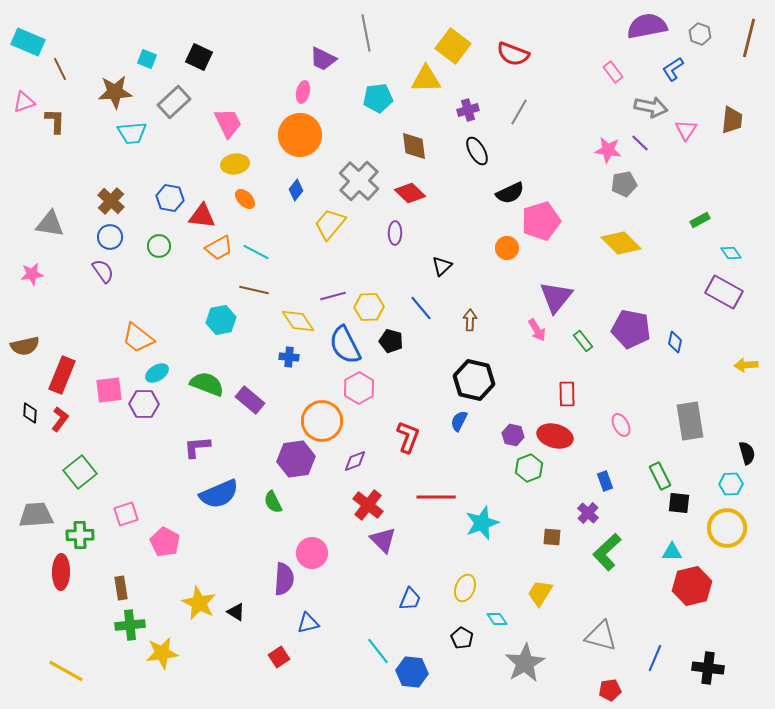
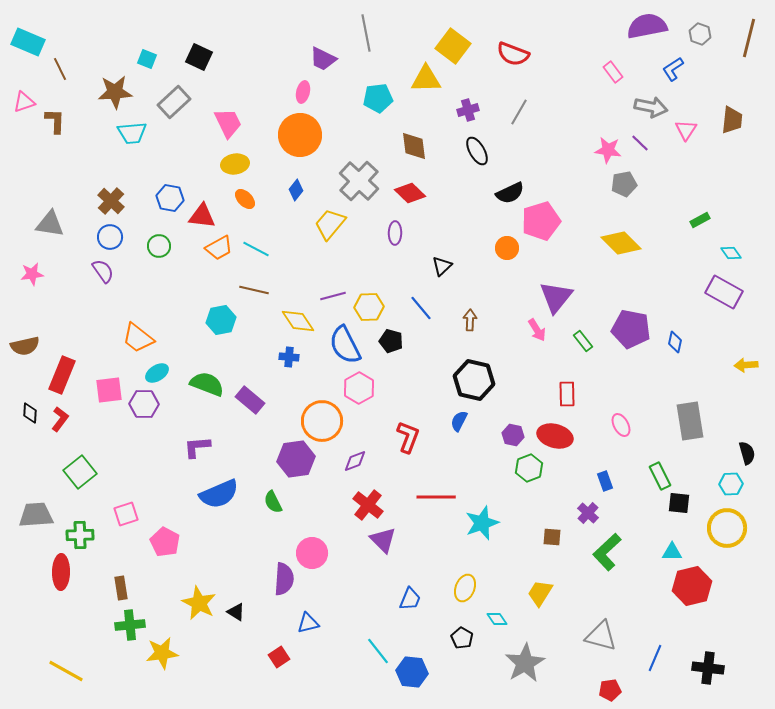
cyan line at (256, 252): moved 3 px up
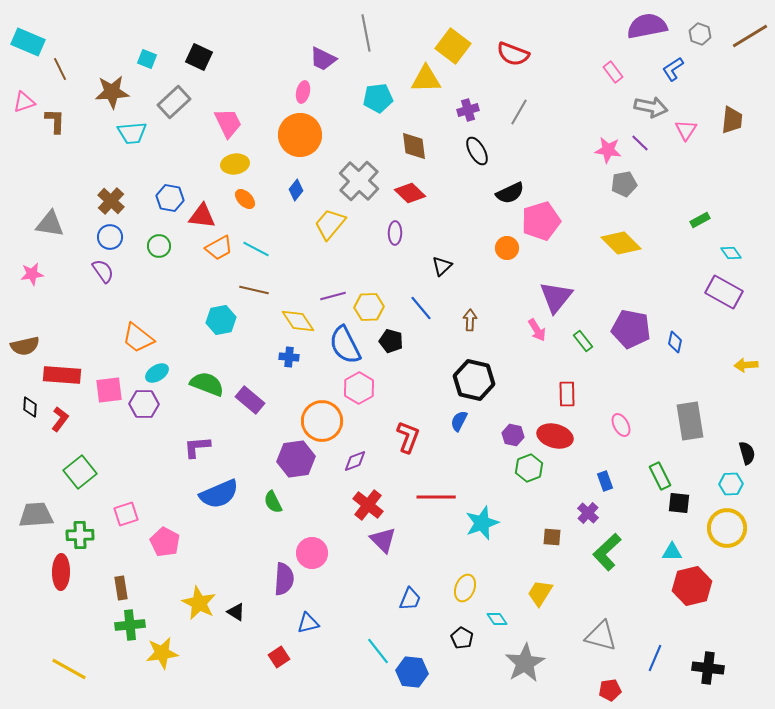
brown line at (749, 38): moved 1 px right, 2 px up; rotated 45 degrees clockwise
brown star at (115, 92): moved 3 px left
red rectangle at (62, 375): rotated 72 degrees clockwise
black diamond at (30, 413): moved 6 px up
yellow line at (66, 671): moved 3 px right, 2 px up
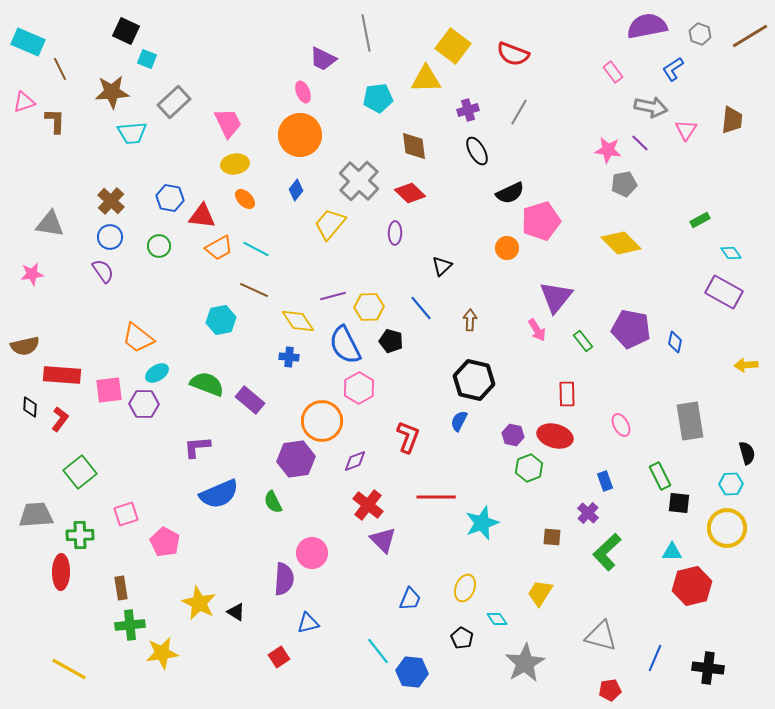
black square at (199, 57): moved 73 px left, 26 px up
pink ellipse at (303, 92): rotated 35 degrees counterclockwise
brown line at (254, 290): rotated 12 degrees clockwise
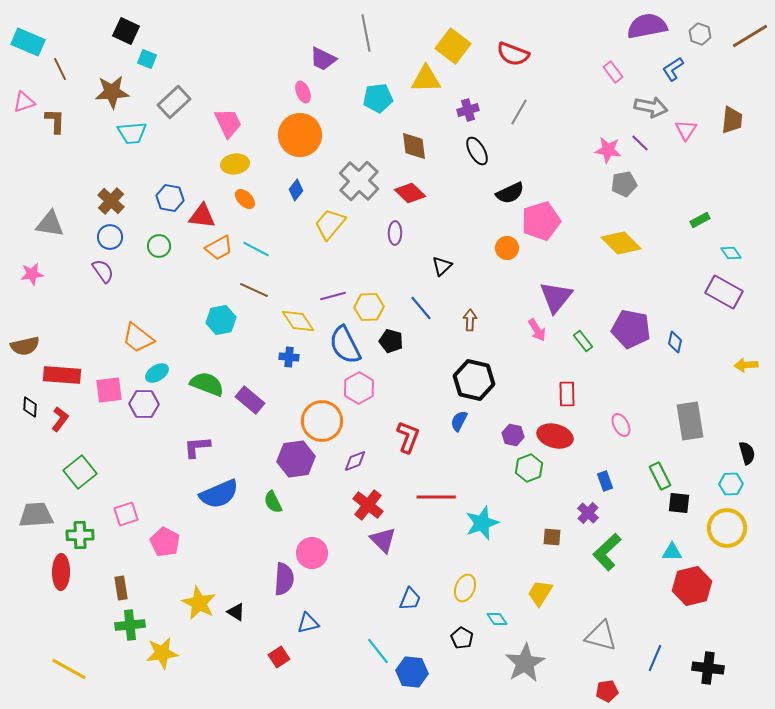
red pentagon at (610, 690): moved 3 px left, 1 px down
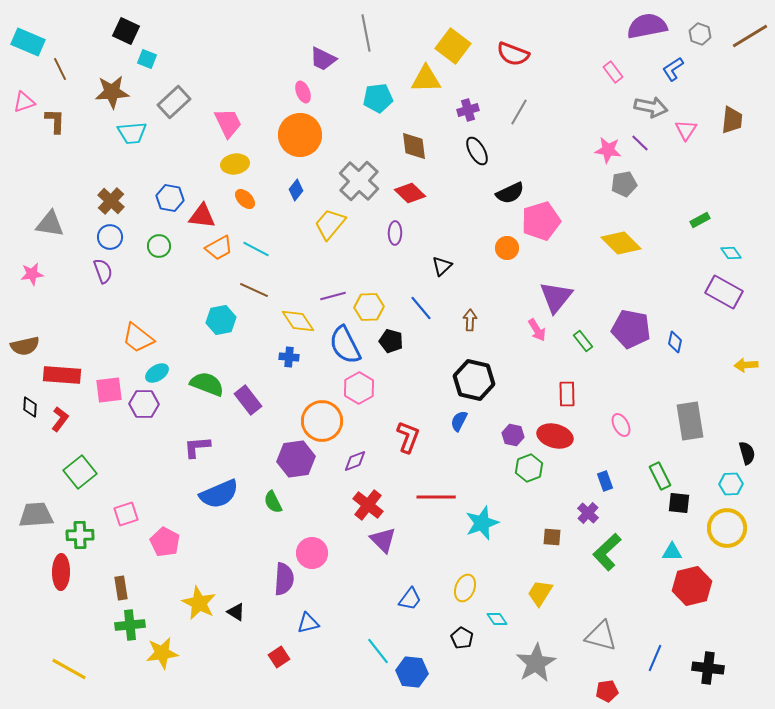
purple semicircle at (103, 271): rotated 15 degrees clockwise
purple rectangle at (250, 400): moved 2 px left; rotated 12 degrees clockwise
blue trapezoid at (410, 599): rotated 15 degrees clockwise
gray star at (525, 663): moved 11 px right
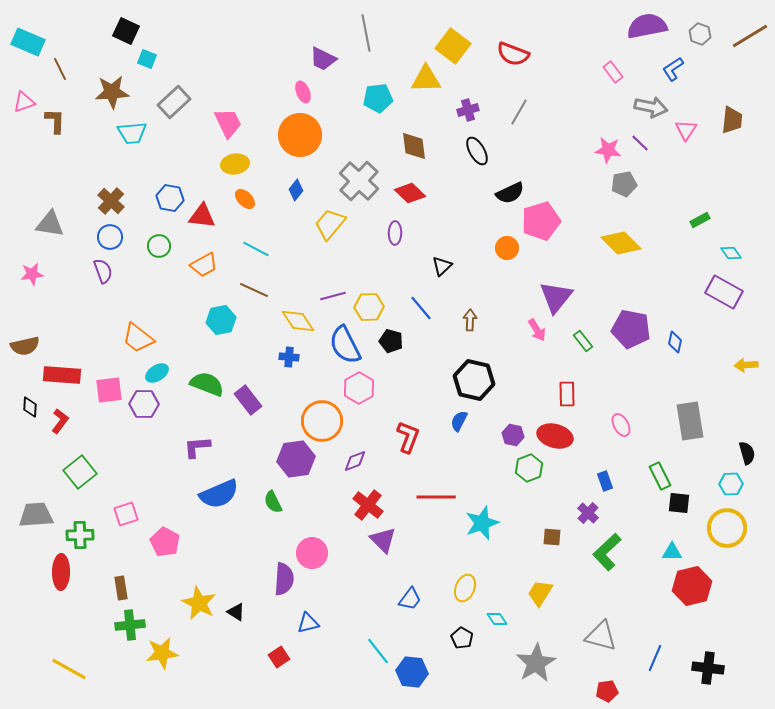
orange trapezoid at (219, 248): moved 15 px left, 17 px down
red L-shape at (60, 419): moved 2 px down
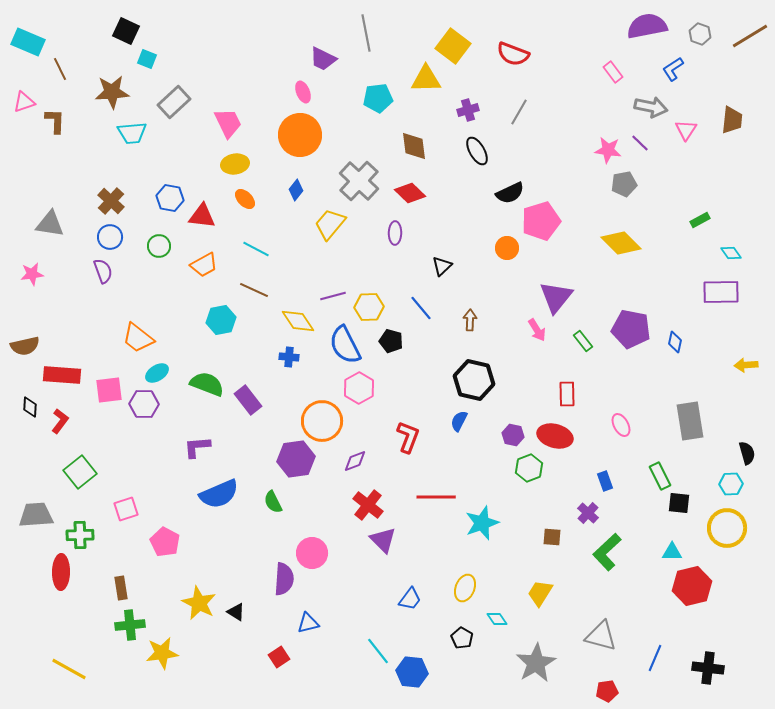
purple rectangle at (724, 292): moved 3 px left; rotated 30 degrees counterclockwise
pink square at (126, 514): moved 5 px up
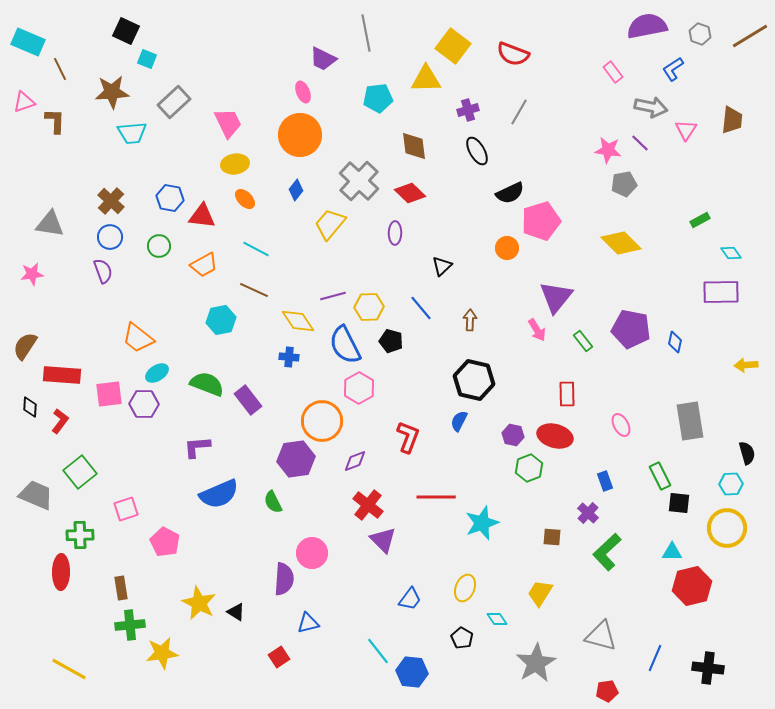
brown semicircle at (25, 346): rotated 136 degrees clockwise
pink square at (109, 390): moved 4 px down
gray trapezoid at (36, 515): moved 20 px up; rotated 27 degrees clockwise
